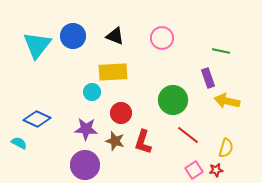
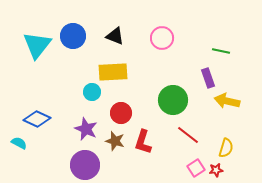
purple star: rotated 20 degrees clockwise
pink square: moved 2 px right, 2 px up
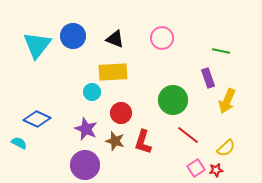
black triangle: moved 3 px down
yellow arrow: rotated 80 degrees counterclockwise
yellow semicircle: rotated 30 degrees clockwise
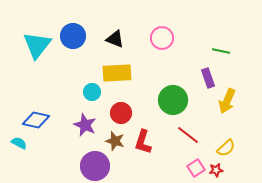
yellow rectangle: moved 4 px right, 1 px down
blue diamond: moved 1 px left, 1 px down; rotated 12 degrees counterclockwise
purple star: moved 1 px left, 4 px up
purple circle: moved 10 px right, 1 px down
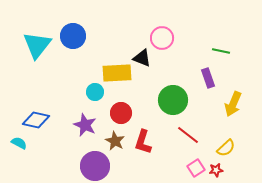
black triangle: moved 27 px right, 19 px down
cyan circle: moved 3 px right
yellow arrow: moved 6 px right, 3 px down
brown star: rotated 12 degrees clockwise
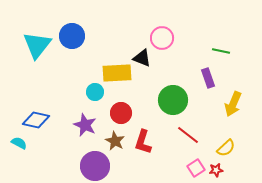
blue circle: moved 1 px left
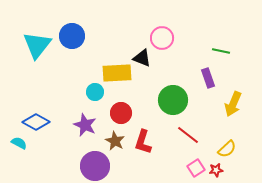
blue diamond: moved 2 px down; rotated 16 degrees clockwise
yellow semicircle: moved 1 px right, 1 px down
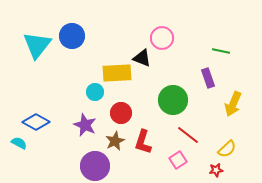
brown star: rotated 18 degrees clockwise
pink square: moved 18 px left, 8 px up
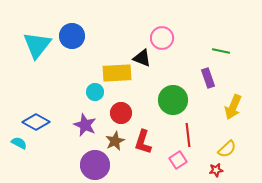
yellow arrow: moved 3 px down
red line: rotated 45 degrees clockwise
purple circle: moved 1 px up
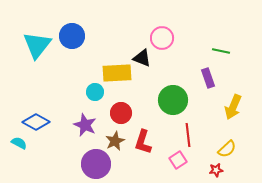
purple circle: moved 1 px right, 1 px up
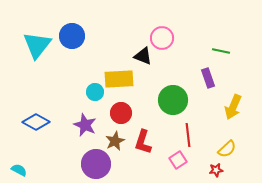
black triangle: moved 1 px right, 2 px up
yellow rectangle: moved 2 px right, 6 px down
cyan semicircle: moved 27 px down
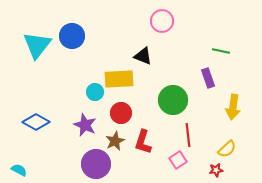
pink circle: moved 17 px up
yellow arrow: rotated 15 degrees counterclockwise
